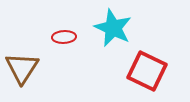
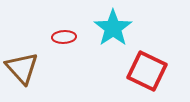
cyan star: rotated 12 degrees clockwise
brown triangle: rotated 15 degrees counterclockwise
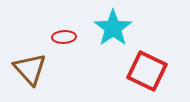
brown triangle: moved 8 px right, 1 px down
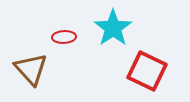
brown triangle: moved 1 px right
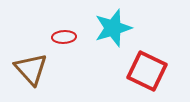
cyan star: rotated 18 degrees clockwise
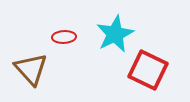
cyan star: moved 2 px right, 6 px down; rotated 9 degrees counterclockwise
red square: moved 1 px right, 1 px up
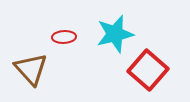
cyan star: rotated 12 degrees clockwise
red square: rotated 15 degrees clockwise
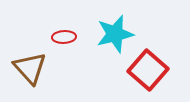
brown triangle: moved 1 px left, 1 px up
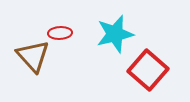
red ellipse: moved 4 px left, 4 px up
brown triangle: moved 3 px right, 12 px up
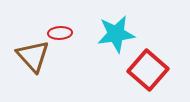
cyan star: moved 1 px right; rotated 6 degrees clockwise
